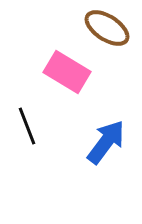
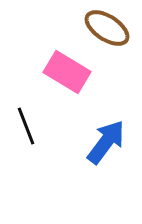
black line: moved 1 px left
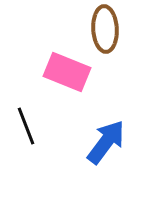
brown ellipse: moved 2 px left, 1 px down; rotated 54 degrees clockwise
pink rectangle: rotated 9 degrees counterclockwise
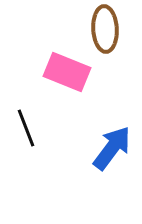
black line: moved 2 px down
blue arrow: moved 6 px right, 6 px down
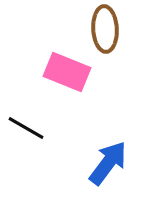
black line: rotated 39 degrees counterclockwise
blue arrow: moved 4 px left, 15 px down
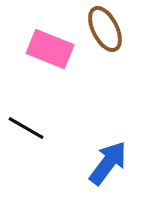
brown ellipse: rotated 24 degrees counterclockwise
pink rectangle: moved 17 px left, 23 px up
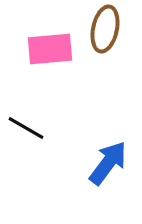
brown ellipse: rotated 39 degrees clockwise
pink rectangle: rotated 27 degrees counterclockwise
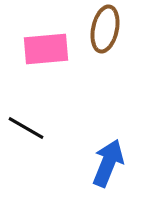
pink rectangle: moved 4 px left
blue arrow: rotated 15 degrees counterclockwise
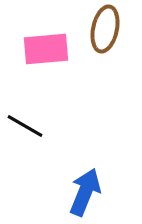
black line: moved 1 px left, 2 px up
blue arrow: moved 23 px left, 29 px down
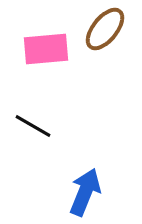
brown ellipse: rotated 27 degrees clockwise
black line: moved 8 px right
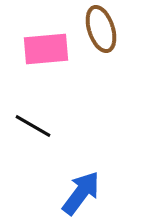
brown ellipse: moved 4 px left; rotated 57 degrees counterclockwise
blue arrow: moved 4 px left, 1 px down; rotated 15 degrees clockwise
